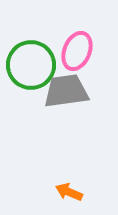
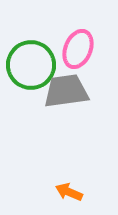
pink ellipse: moved 1 px right, 2 px up
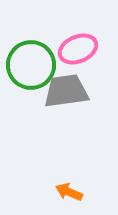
pink ellipse: rotated 45 degrees clockwise
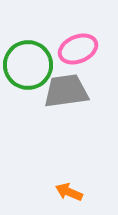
green circle: moved 3 px left
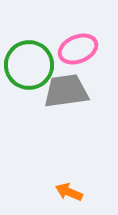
green circle: moved 1 px right
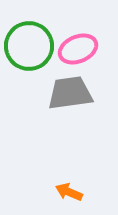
green circle: moved 19 px up
gray trapezoid: moved 4 px right, 2 px down
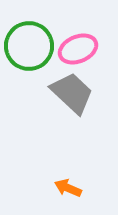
gray trapezoid: moved 2 px right; rotated 51 degrees clockwise
orange arrow: moved 1 px left, 4 px up
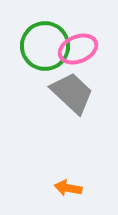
green circle: moved 16 px right
orange arrow: rotated 12 degrees counterclockwise
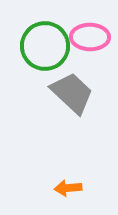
pink ellipse: moved 12 px right, 12 px up; rotated 24 degrees clockwise
orange arrow: rotated 16 degrees counterclockwise
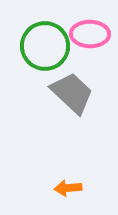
pink ellipse: moved 3 px up
